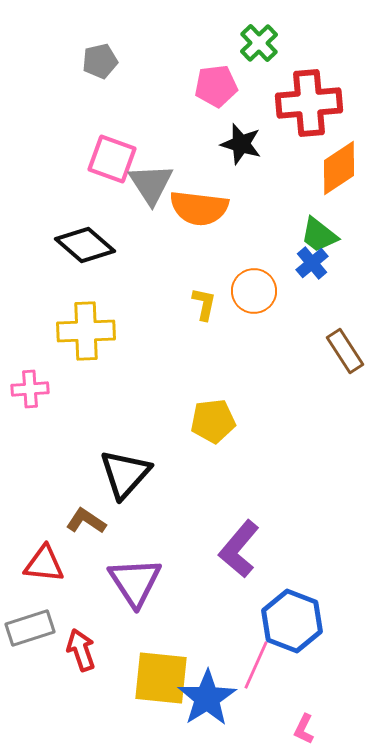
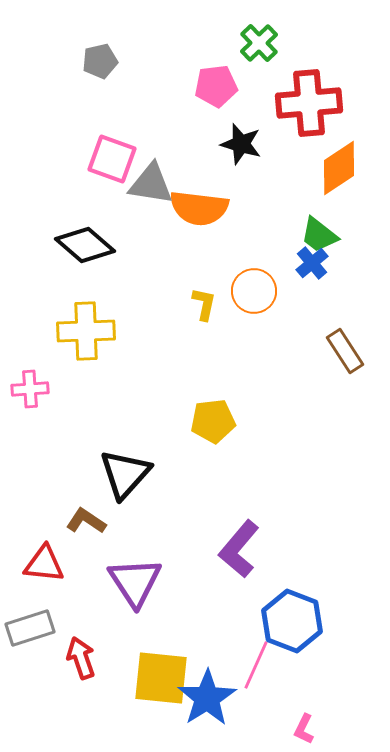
gray triangle: rotated 48 degrees counterclockwise
red arrow: moved 8 px down
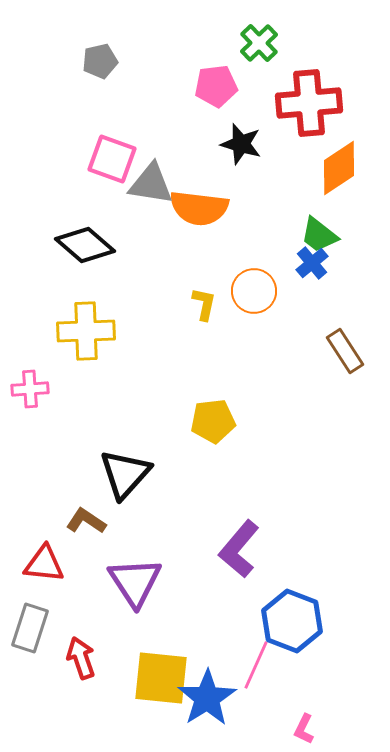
gray rectangle: rotated 54 degrees counterclockwise
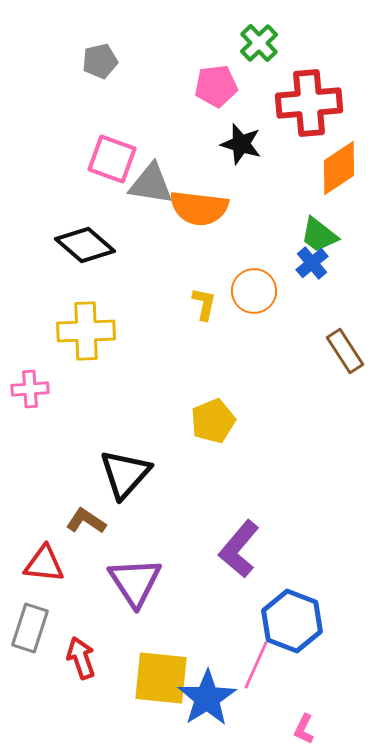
yellow pentagon: rotated 15 degrees counterclockwise
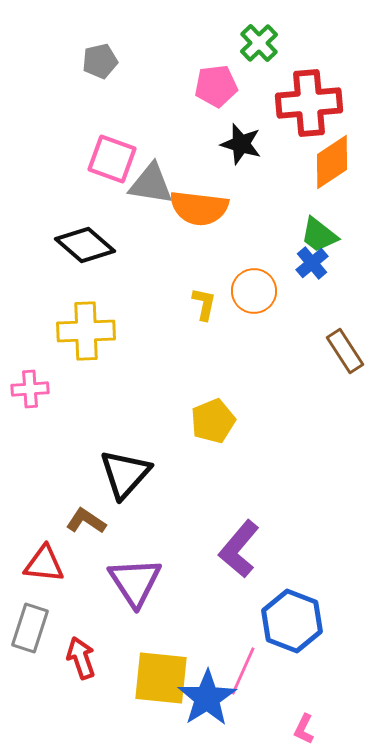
orange diamond: moved 7 px left, 6 px up
pink line: moved 13 px left, 6 px down
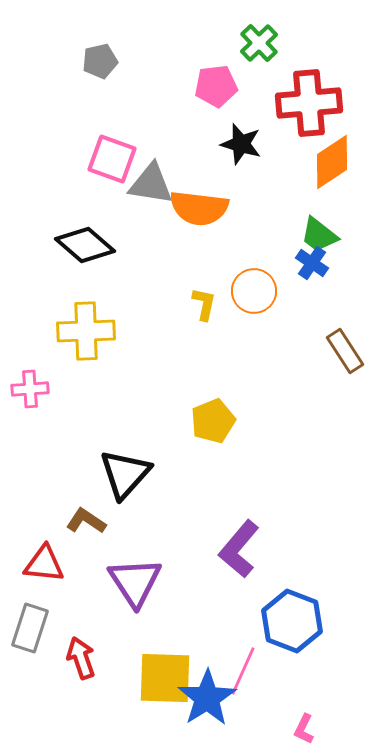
blue cross: rotated 16 degrees counterclockwise
yellow square: moved 4 px right; rotated 4 degrees counterclockwise
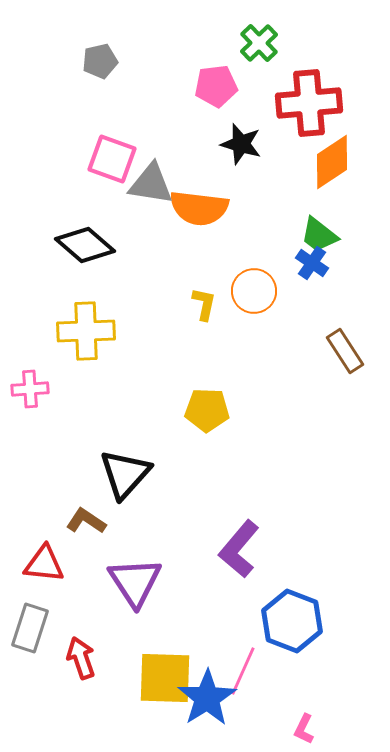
yellow pentagon: moved 6 px left, 11 px up; rotated 24 degrees clockwise
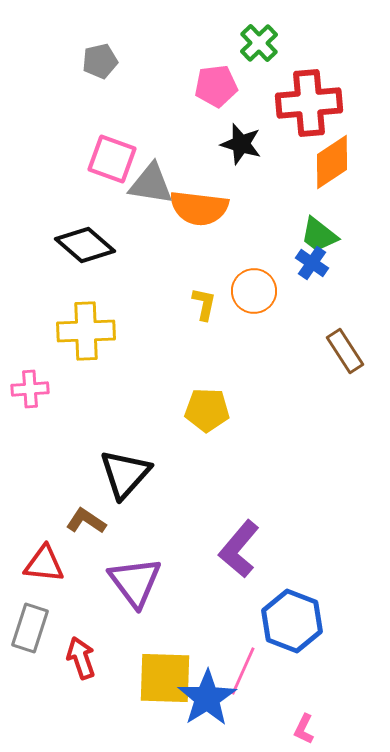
purple triangle: rotated 4 degrees counterclockwise
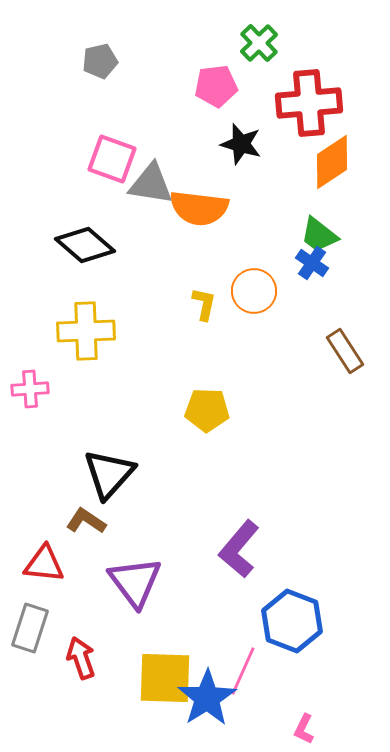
black triangle: moved 16 px left
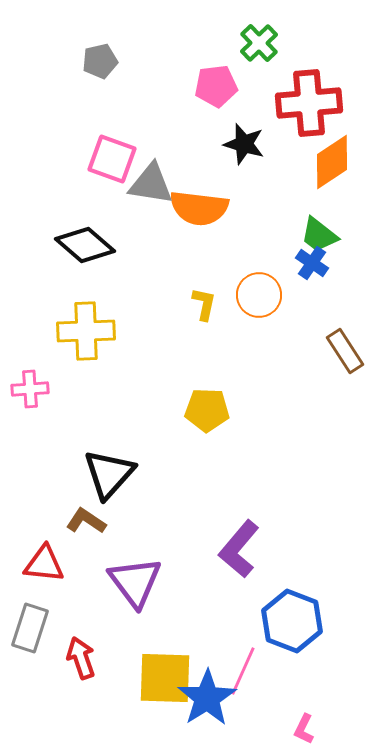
black star: moved 3 px right
orange circle: moved 5 px right, 4 px down
